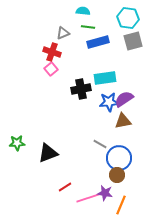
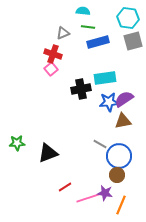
red cross: moved 1 px right, 2 px down
blue circle: moved 2 px up
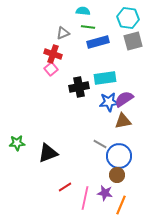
black cross: moved 2 px left, 2 px up
pink line: moved 3 px left; rotated 60 degrees counterclockwise
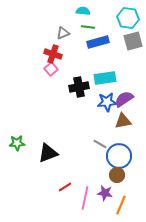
blue star: moved 2 px left
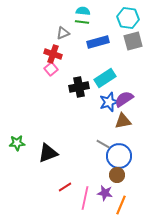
green line: moved 6 px left, 5 px up
cyan rectangle: rotated 25 degrees counterclockwise
blue star: moved 2 px right; rotated 12 degrees counterclockwise
gray line: moved 3 px right
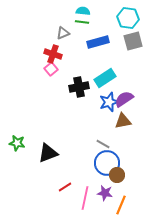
green star: rotated 14 degrees clockwise
blue circle: moved 12 px left, 7 px down
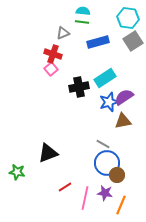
gray square: rotated 18 degrees counterclockwise
purple semicircle: moved 2 px up
green star: moved 29 px down
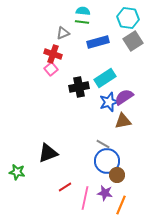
blue circle: moved 2 px up
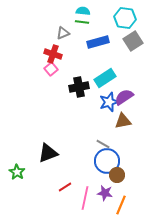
cyan hexagon: moved 3 px left
green star: rotated 21 degrees clockwise
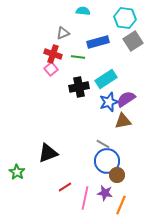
green line: moved 4 px left, 35 px down
cyan rectangle: moved 1 px right, 1 px down
purple semicircle: moved 2 px right, 2 px down
